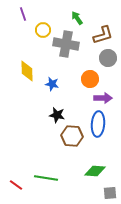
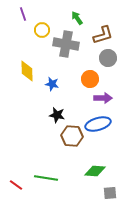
yellow circle: moved 1 px left
blue ellipse: rotated 70 degrees clockwise
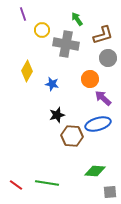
green arrow: moved 1 px down
yellow diamond: rotated 30 degrees clockwise
purple arrow: rotated 138 degrees counterclockwise
black star: rotated 28 degrees counterclockwise
green line: moved 1 px right, 5 px down
gray square: moved 1 px up
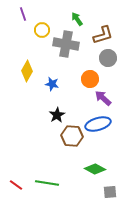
black star: rotated 14 degrees counterclockwise
green diamond: moved 2 px up; rotated 25 degrees clockwise
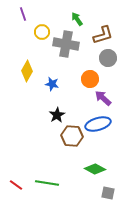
yellow circle: moved 2 px down
gray square: moved 2 px left, 1 px down; rotated 16 degrees clockwise
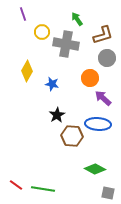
gray circle: moved 1 px left
orange circle: moved 1 px up
blue ellipse: rotated 20 degrees clockwise
green line: moved 4 px left, 6 px down
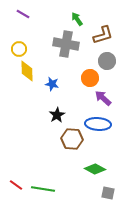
purple line: rotated 40 degrees counterclockwise
yellow circle: moved 23 px left, 17 px down
gray circle: moved 3 px down
yellow diamond: rotated 30 degrees counterclockwise
brown hexagon: moved 3 px down
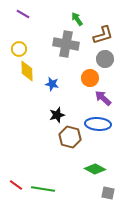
gray circle: moved 2 px left, 2 px up
black star: rotated 14 degrees clockwise
brown hexagon: moved 2 px left, 2 px up; rotated 10 degrees clockwise
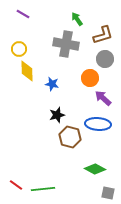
green line: rotated 15 degrees counterclockwise
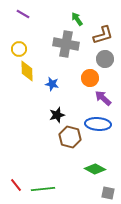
red line: rotated 16 degrees clockwise
